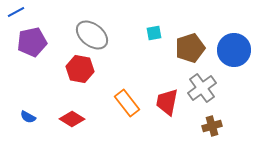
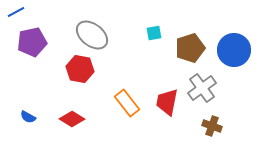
brown cross: rotated 36 degrees clockwise
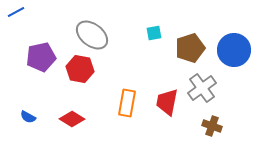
purple pentagon: moved 9 px right, 15 px down
orange rectangle: rotated 48 degrees clockwise
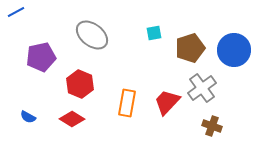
red hexagon: moved 15 px down; rotated 12 degrees clockwise
red trapezoid: rotated 32 degrees clockwise
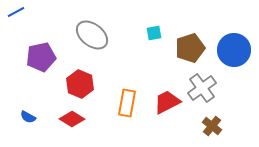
red trapezoid: rotated 20 degrees clockwise
brown cross: rotated 18 degrees clockwise
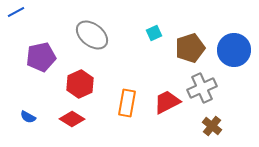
cyan square: rotated 14 degrees counterclockwise
red hexagon: rotated 12 degrees clockwise
gray cross: rotated 12 degrees clockwise
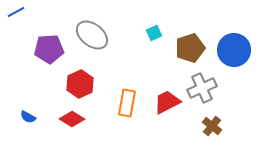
purple pentagon: moved 8 px right, 8 px up; rotated 8 degrees clockwise
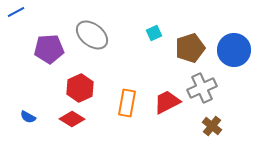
red hexagon: moved 4 px down
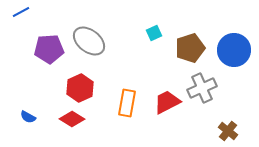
blue line: moved 5 px right
gray ellipse: moved 3 px left, 6 px down
brown cross: moved 16 px right, 5 px down
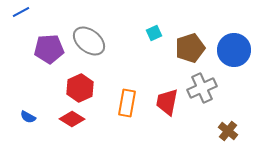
red trapezoid: rotated 52 degrees counterclockwise
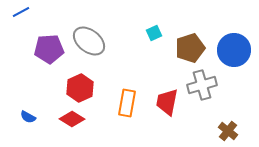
gray cross: moved 3 px up; rotated 8 degrees clockwise
